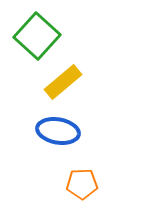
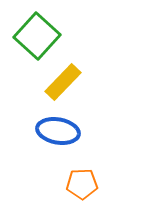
yellow rectangle: rotated 6 degrees counterclockwise
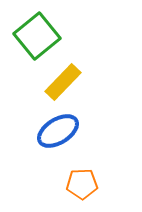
green square: rotated 9 degrees clockwise
blue ellipse: rotated 42 degrees counterclockwise
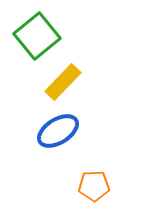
orange pentagon: moved 12 px right, 2 px down
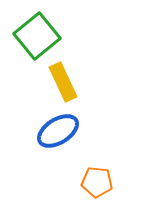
yellow rectangle: rotated 69 degrees counterclockwise
orange pentagon: moved 3 px right, 4 px up; rotated 8 degrees clockwise
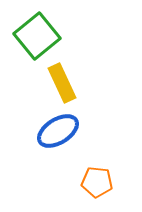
yellow rectangle: moved 1 px left, 1 px down
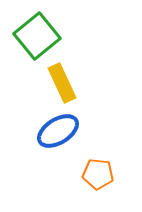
orange pentagon: moved 1 px right, 8 px up
